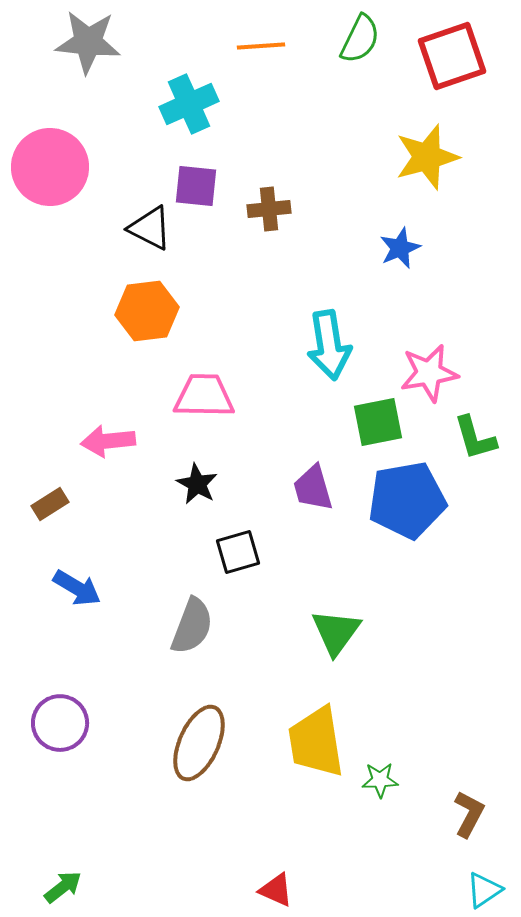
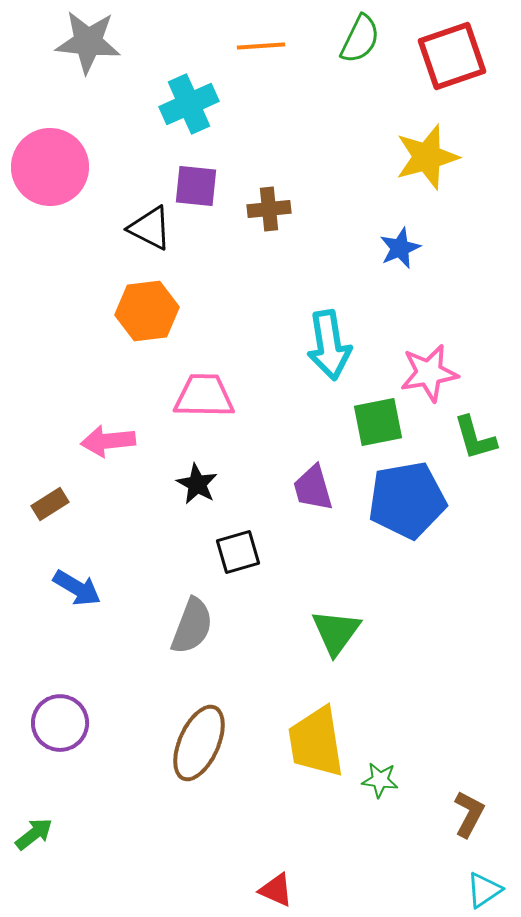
green star: rotated 9 degrees clockwise
green arrow: moved 29 px left, 53 px up
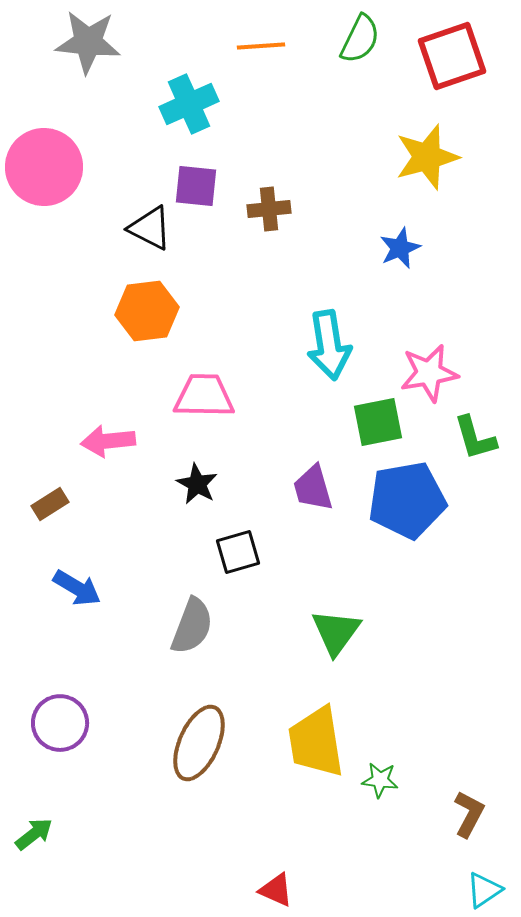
pink circle: moved 6 px left
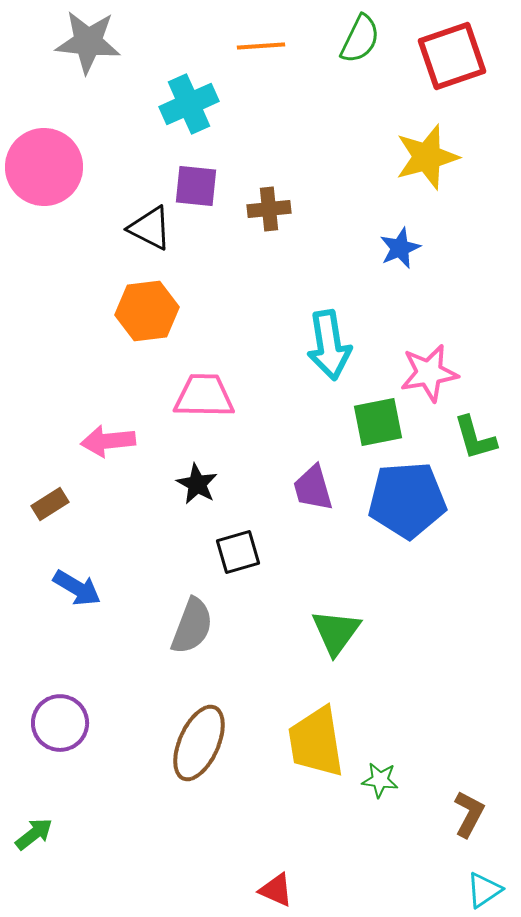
blue pentagon: rotated 6 degrees clockwise
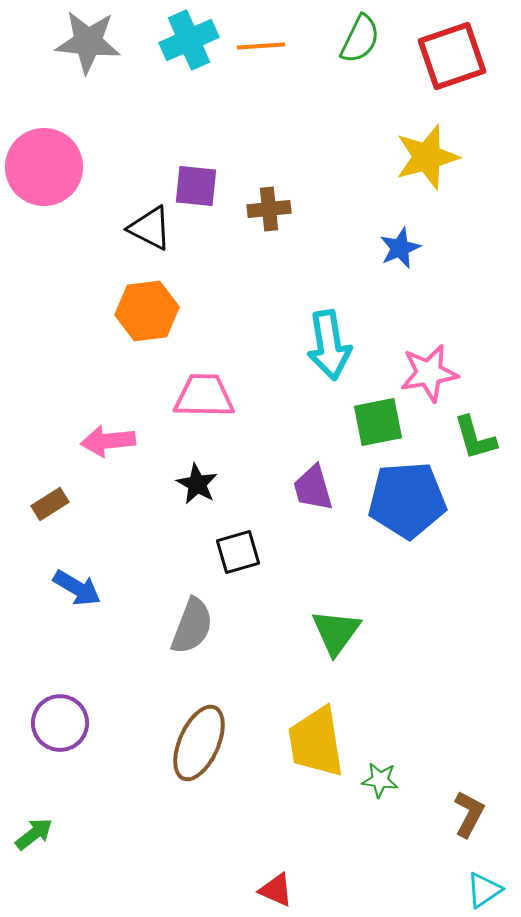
cyan cross: moved 64 px up
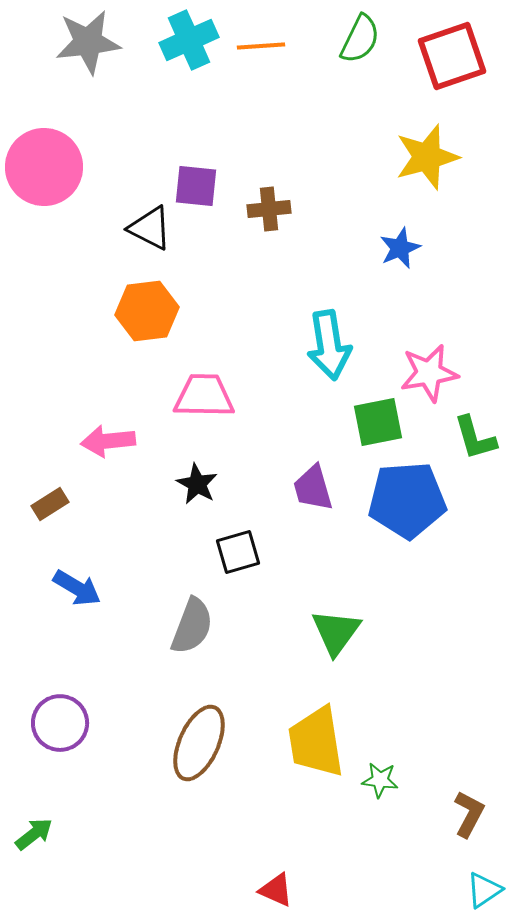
gray star: rotated 12 degrees counterclockwise
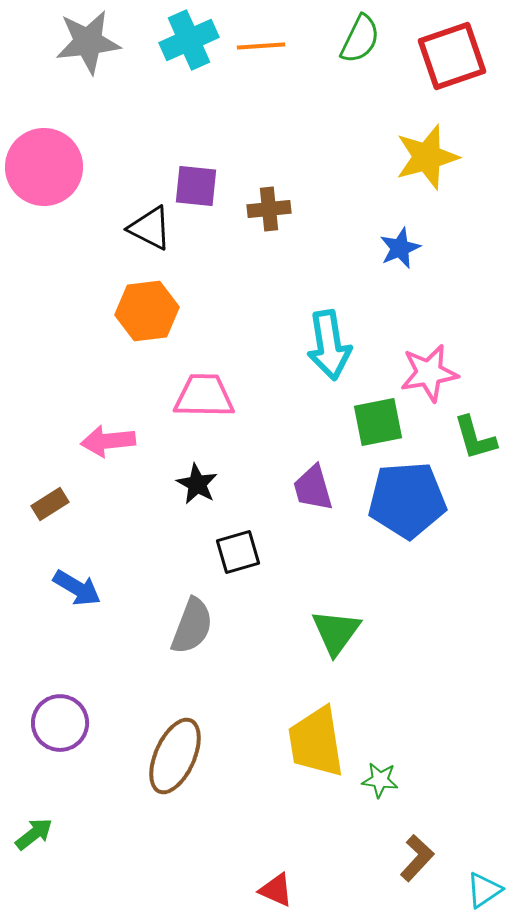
brown ellipse: moved 24 px left, 13 px down
brown L-shape: moved 52 px left, 44 px down; rotated 15 degrees clockwise
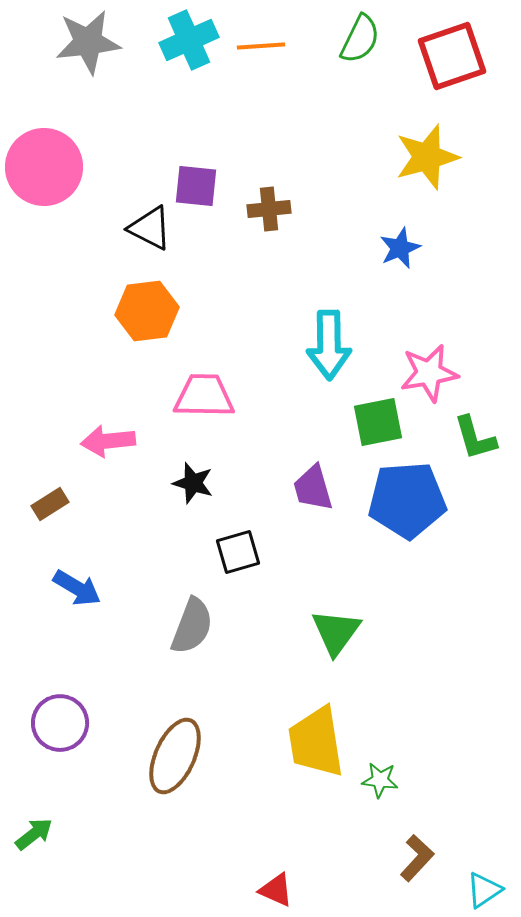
cyan arrow: rotated 8 degrees clockwise
black star: moved 4 px left, 1 px up; rotated 12 degrees counterclockwise
